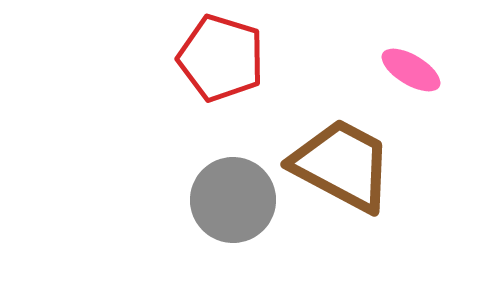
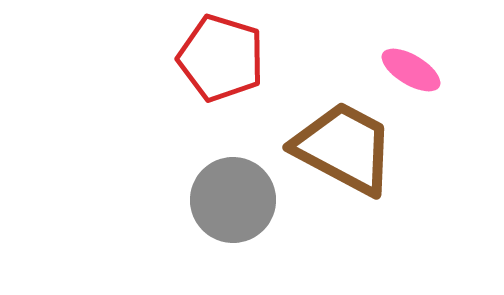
brown trapezoid: moved 2 px right, 17 px up
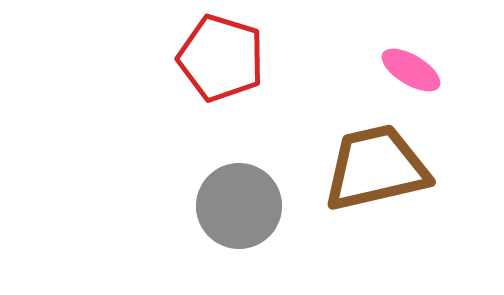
brown trapezoid: moved 32 px right, 20 px down; rotated 41 degrees counterclockwise
gray circle: moved 6 px right, 6 px down
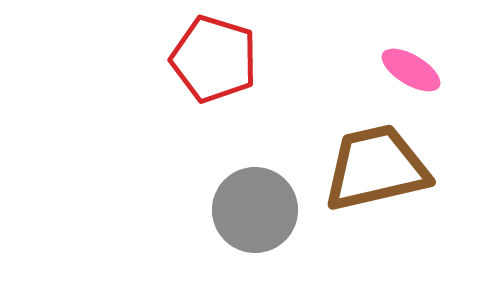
red pentagon: moved 7 px left, 1 px down
gray circle: moved 16 px right, 4 px down
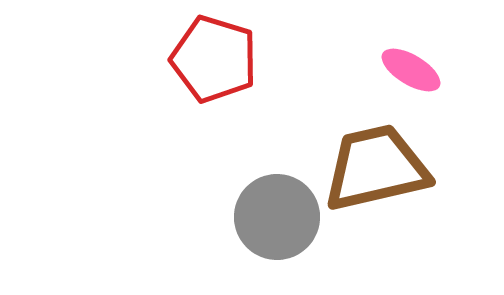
gray circle: moved 22 px right, 7 px down
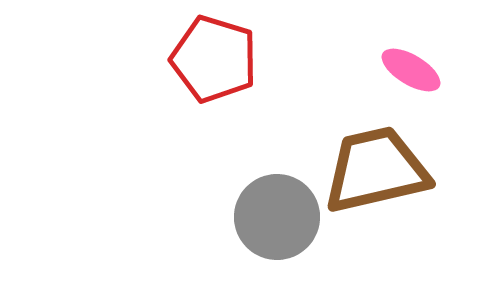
brown trapezoid: moved 2 px down
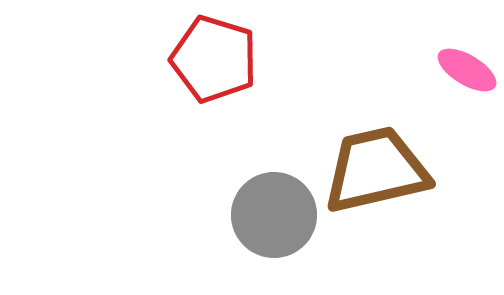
pink ellipse: moved 56 px right
gray circle: moved 3 px left, 2 px up
